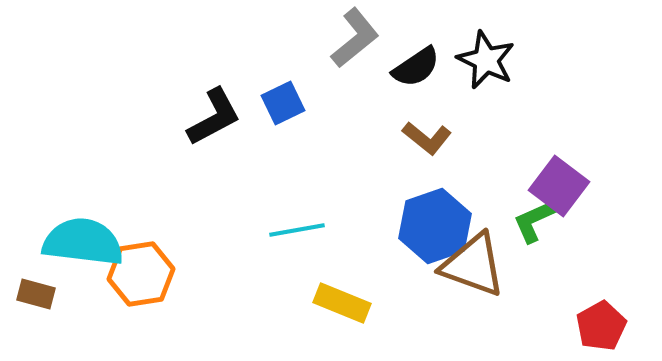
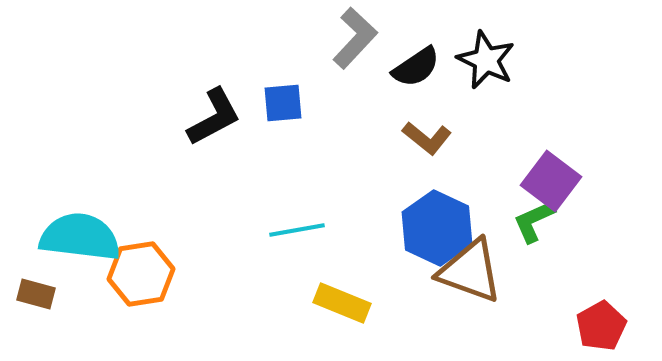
gray L-shape: rotated 8 degrees counterclockwise
blue square: rotated 21 degrees clockwise
purple square: moved 8 px left, 5 px up
blue hexagon: moved 2 px right, 2 px down; rotated 16 degrees counterclockwise
cyan semicircle: moved 3 px left, 5 px up
brown triangle: moved 3 px left, 6 px down
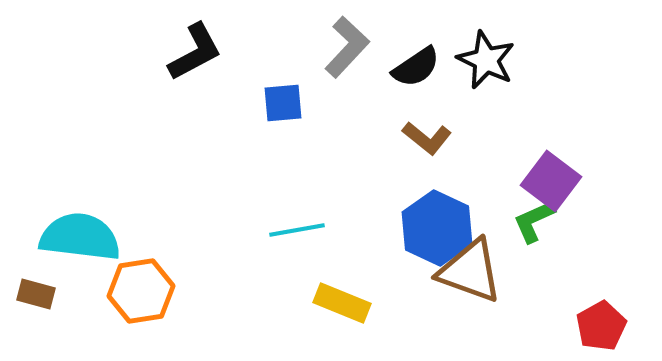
gray L-shape: moved 8 px left, 9 px down
black L-shape: moved 19 px left, 65 px up
orange hexagon: moved 17 px down
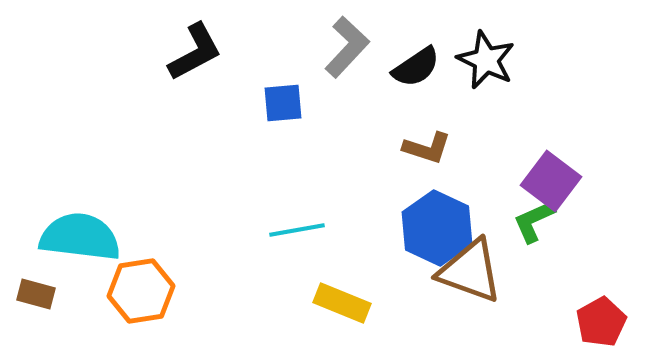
brown L-shape: moved 10 px down; rotated 21 degrees counterclockwise
red pentagon: moved 4 px up
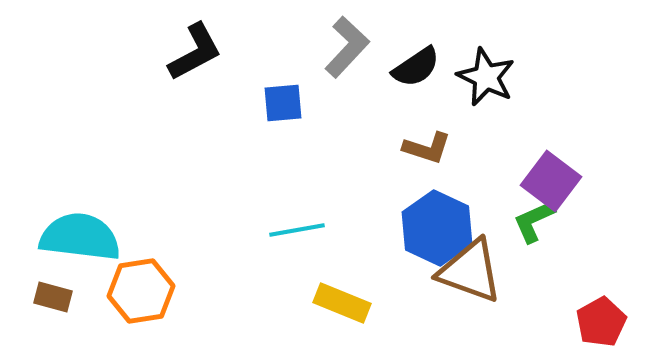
black star: moved 17 px down
brown rectangle: moved 17 px right, 3 px down
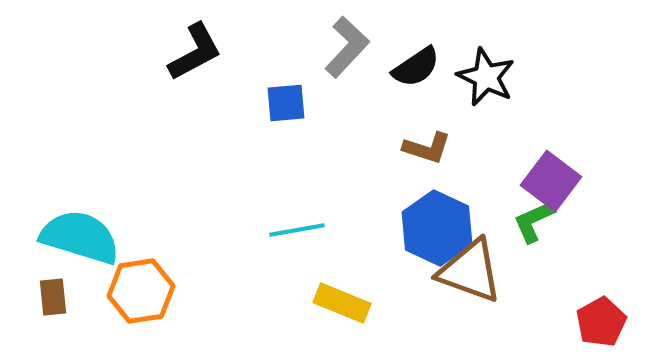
blue square: moved 3 px right
cyan semicircle: rotated 10 degrees clockwise
brown rectangle: rotated 69 degrees clockwise
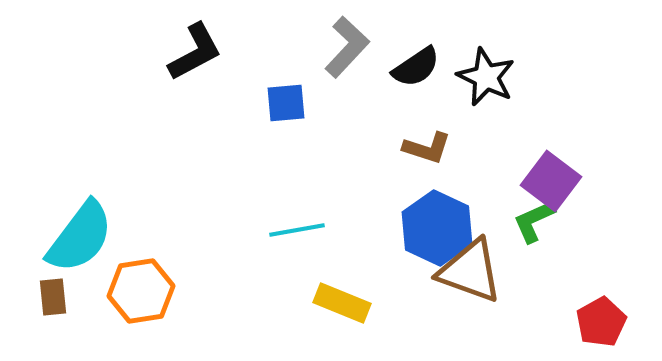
cyan semicircle: rotated 110 degrees clockwise
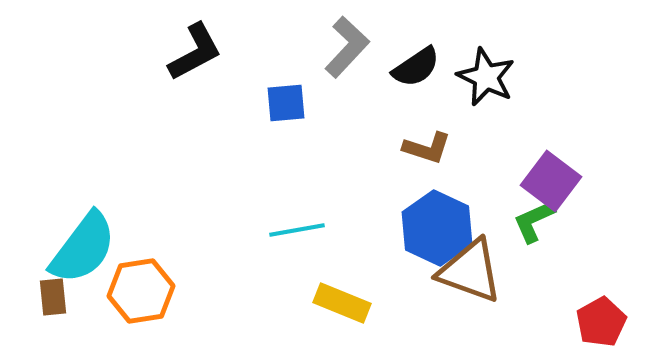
cyan semicircle: moved 3 px right, 11 px down
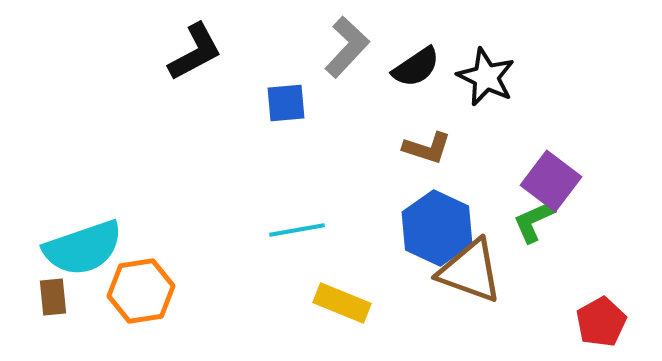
cyan semicircle: rotated 34 degrees clockwise
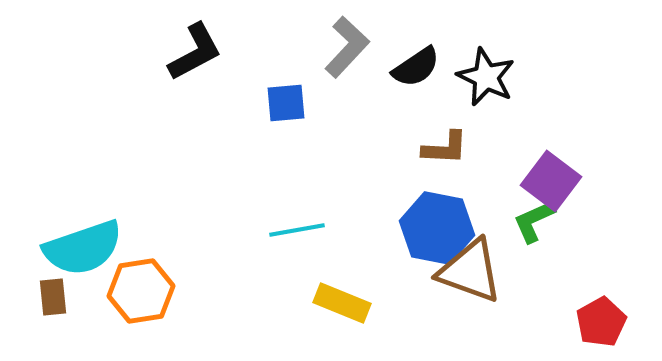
brown L-shape: moved 18 px right; rotated 15 degrees counterclockwise
blue hexagon: rotated 14 degrees counterclockwise
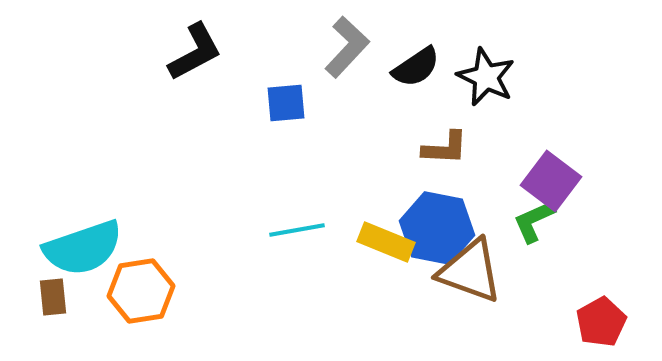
yellow rectangle: moved 44 px right, 61 px up
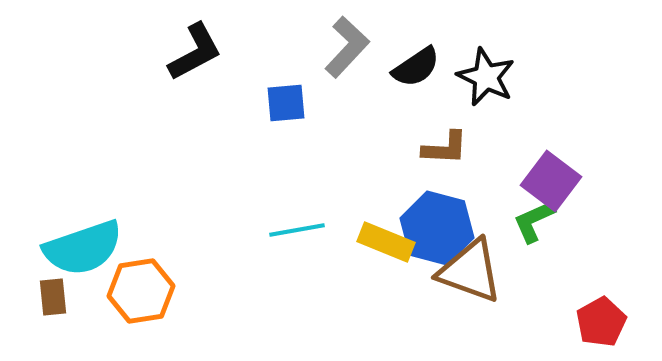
blue hexagon: rotated 4 degrees clockwise
